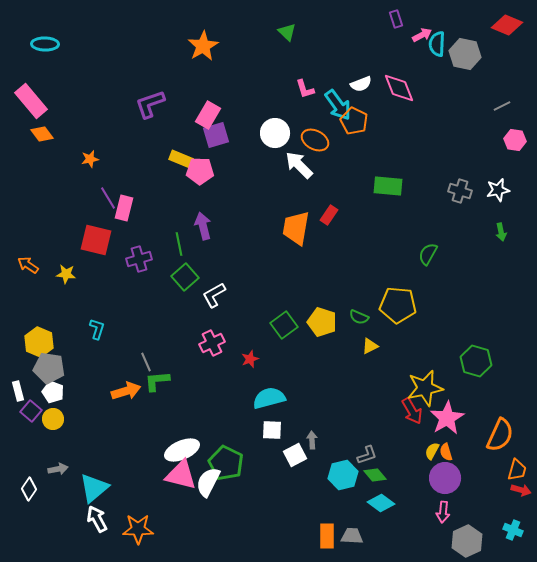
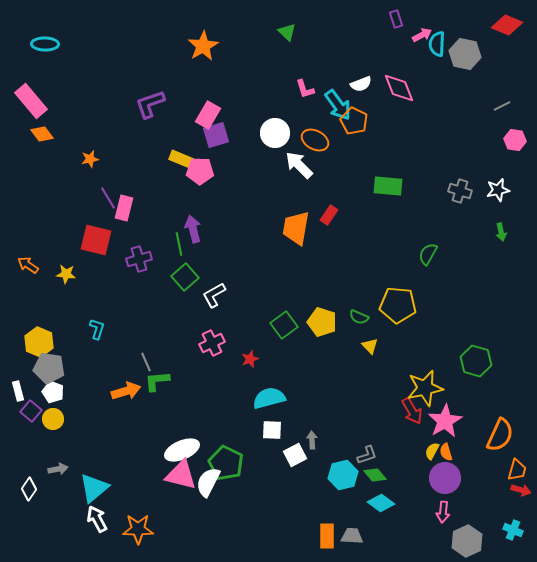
purple arrow at (203, 226): moved 10 px left, 3 px down
yellow triangle at (370, 346): rotated 48 degrees counterclockwise
pink star at (447, 418): moved 2 px left, 3 px down
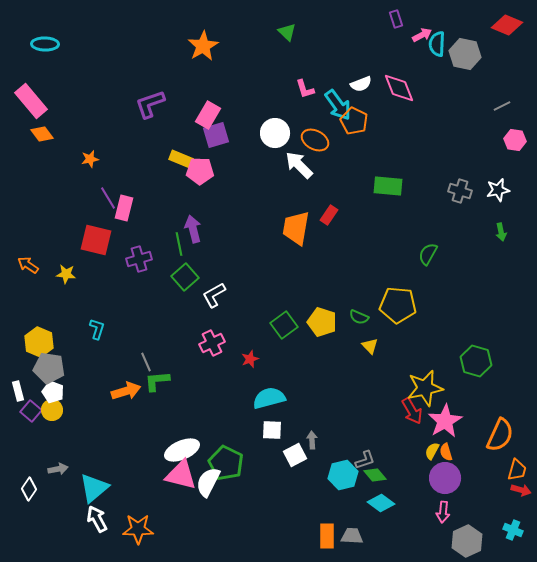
yellow circle at (53, 419): moved 1 px left, 9 px up
gray L-shape at (367, 455): moved 2 px left, 5 px down
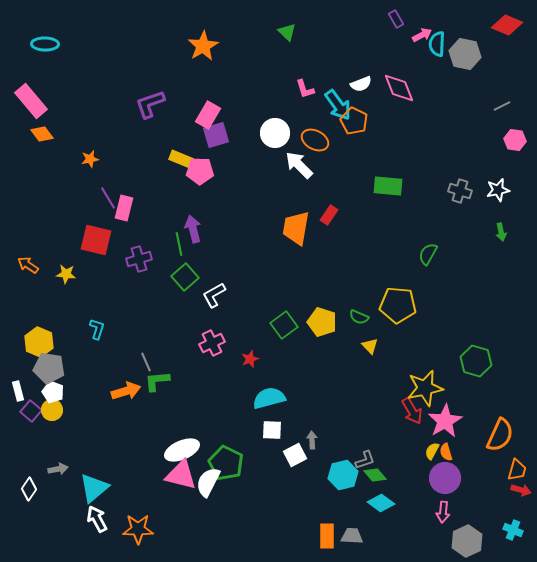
purple rectangle at (396, 19): rotated 12 degrees counterclockwise
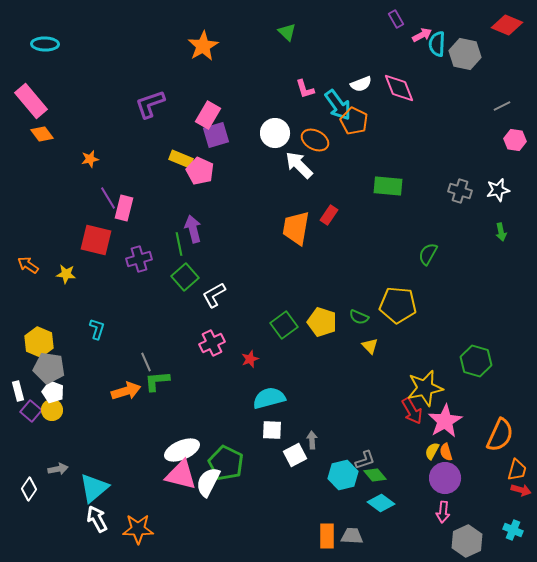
pink pentagon at (200, 171): rotated 24 degrees clockwise
